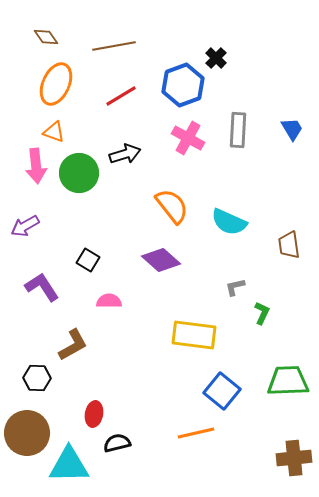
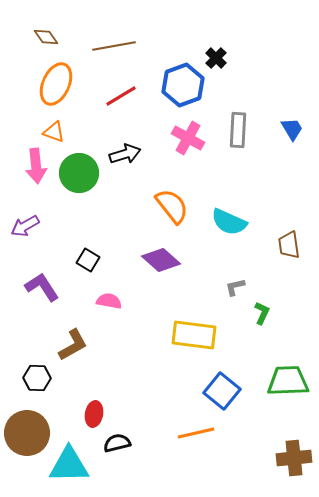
pink semicircle: rotated 10 degrees clockwise
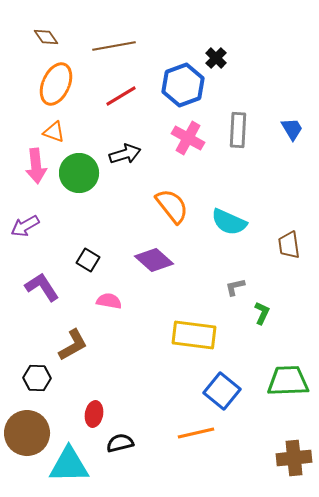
purple diamond: moved 7 px left
black semicircle: moved 3 px right
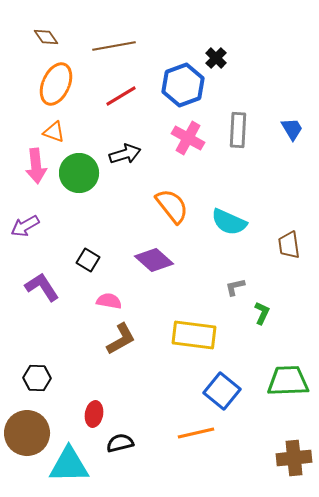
brown L-shape: moved 48 px right, 6 px up
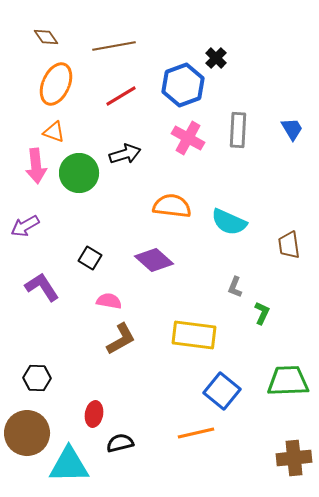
orange semicircle: rotated 45 degrees counterclockwise
black square: moved 2 px right, 2 px up
gray L-shape: rotated 55 degrees counterclockwise
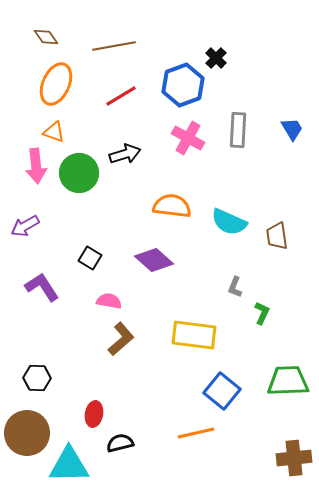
brown trapezoid: moved 12 px left, 9 px up
brown L-shape: rotated 12 degrees counterclockwise
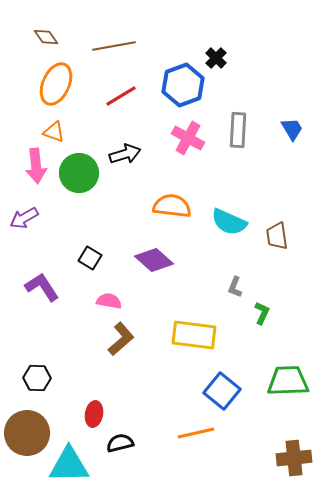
purple arrow: moved 1 px left, 8 px up
